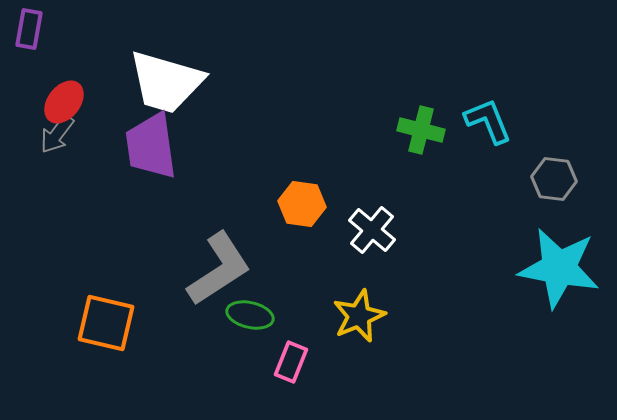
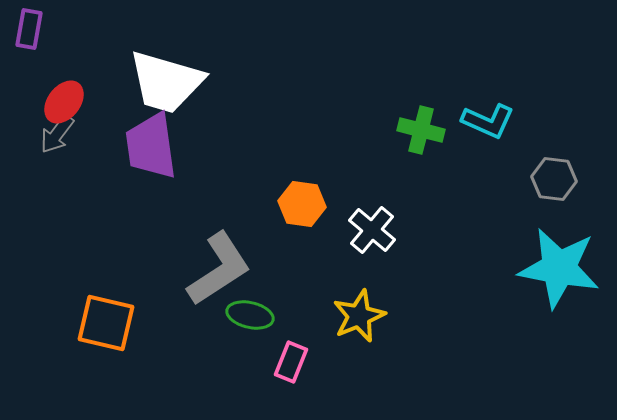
cyan L-shape: rotated 136 degrees clockwise
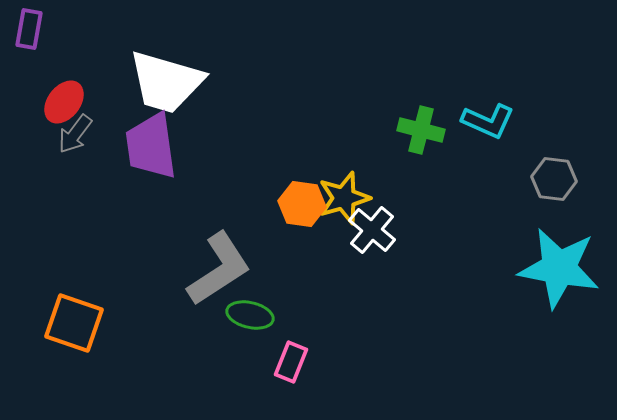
gray arrow: moved 18 px right
yellow star: moved 15 px left, 118 px up; rotated 6 degrees clockwise
orange square: moved 32 px left; rotated 6 degrees clockwise
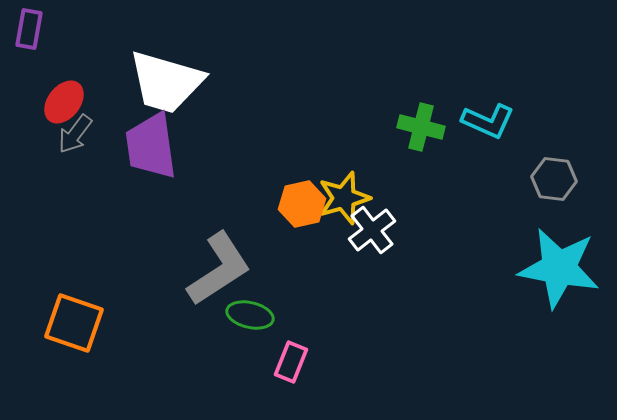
green cross: moved 3 px up
orange hexagon: rotated 21 degrees counterclockwise
white cross: rotated 12 degrees clockwise
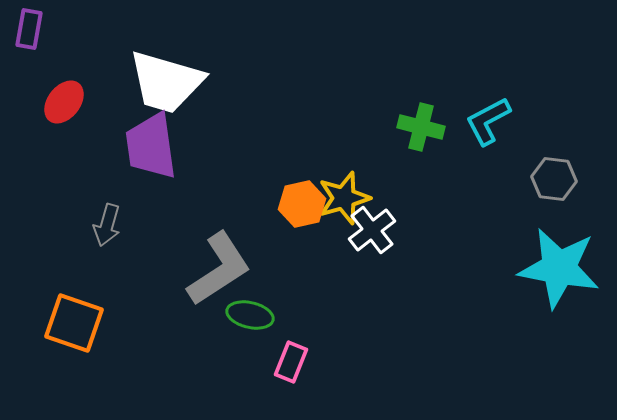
cyan L-shape: rotated 128 degrees clockwise
gray arrow: moved 32 px right, 91 px down; rotated 21 degrees counterclockwise
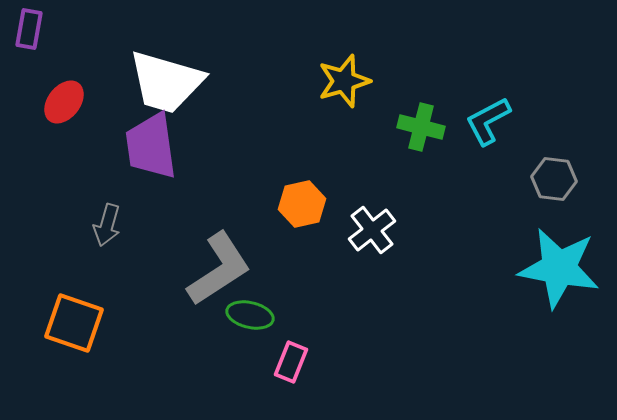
yellow star: moved 117 px up
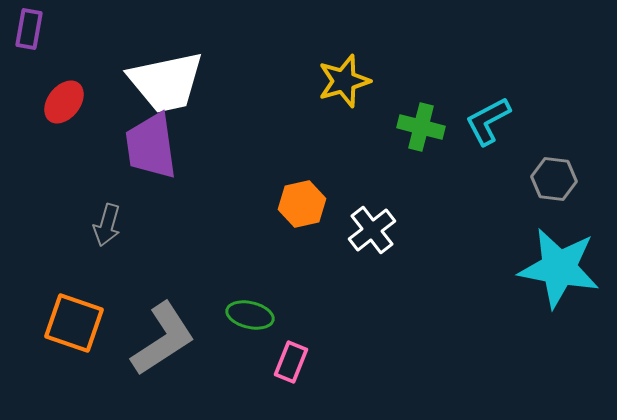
white trapezoid: rotated 28 degrees counterclockwise
gray L-shape: moved 56 px left, 70 px down
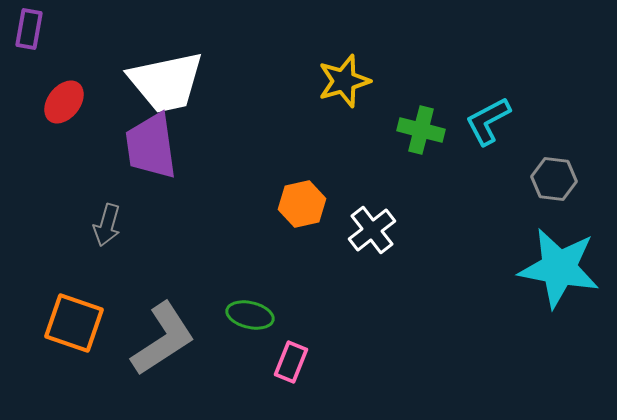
green cross: moved 3 px down
